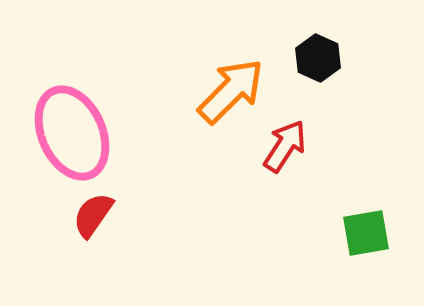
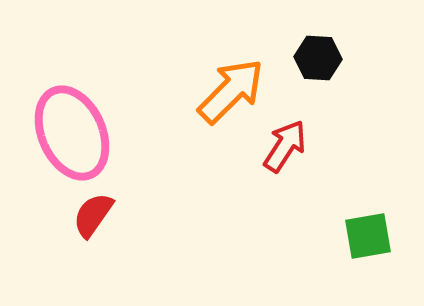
black hexagon: rotated 21 degrees counterclockwise
green square: moved 2 px right, 3 px down
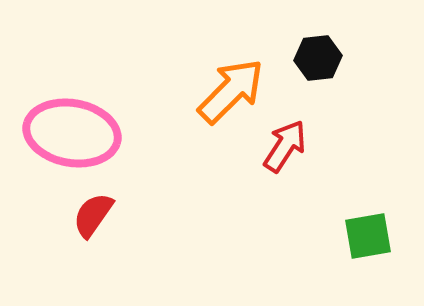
black hexagon: rotated 9 degrees counterclockwise
pink ellipse: rotated 56 degrees counterclockwise
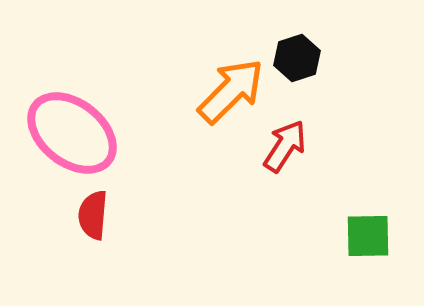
black hexagon: moved 21 px left; rotated 12 degrees counterclockwise
pink ellipse: rotated 28 degrees clockwise
red semicircle: rotated 30 degrees counterclockwise
green square: rotated 9 degrees clockwise
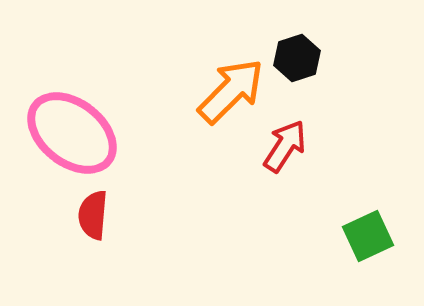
green square: rotated 24 degrees counterclockwise
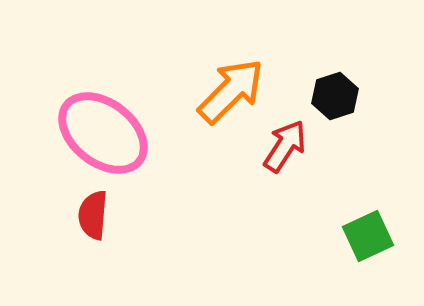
black hexagon: moved 38 px right, 38 px down
pink ellipse: moved 31 px right
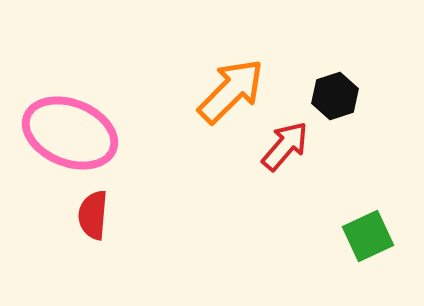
pink ellipse: moved 33 px left; rotated 16 degrees counterclockwise
red arrow: rotated 8 degrees clockwise
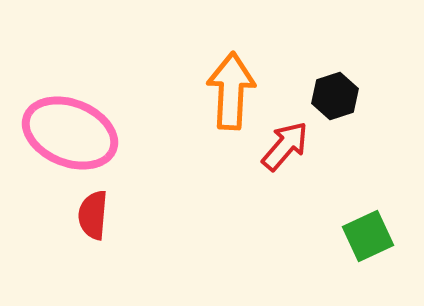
orange arrow: rotated 42 degrees counterclockwise
